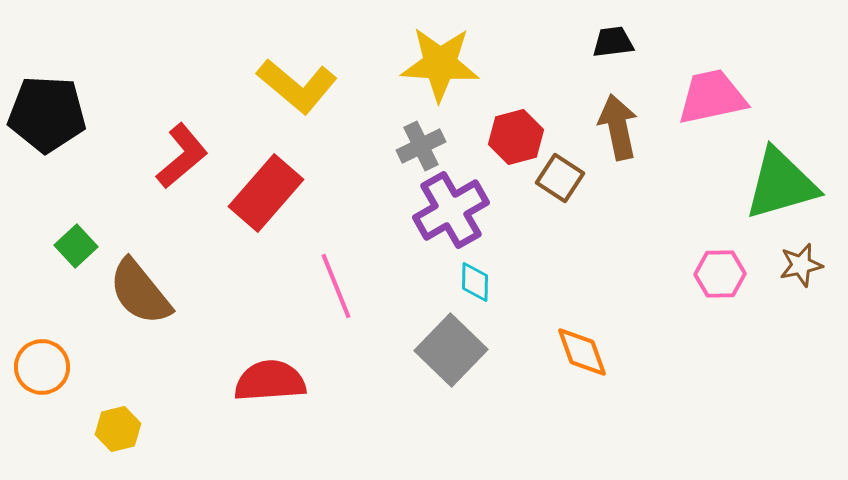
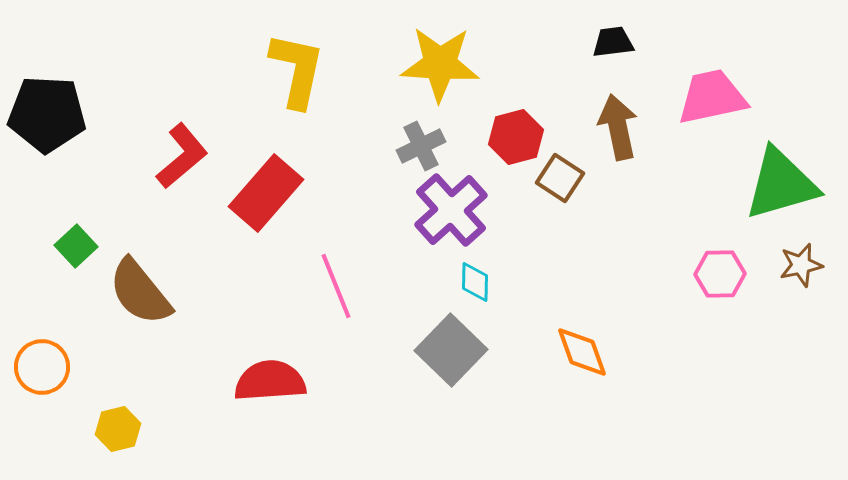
yellow L-shape: moved 16 px up; rotated 118 degrees counterclockwise
purple cross: rotated 12 degrees counterclockwise
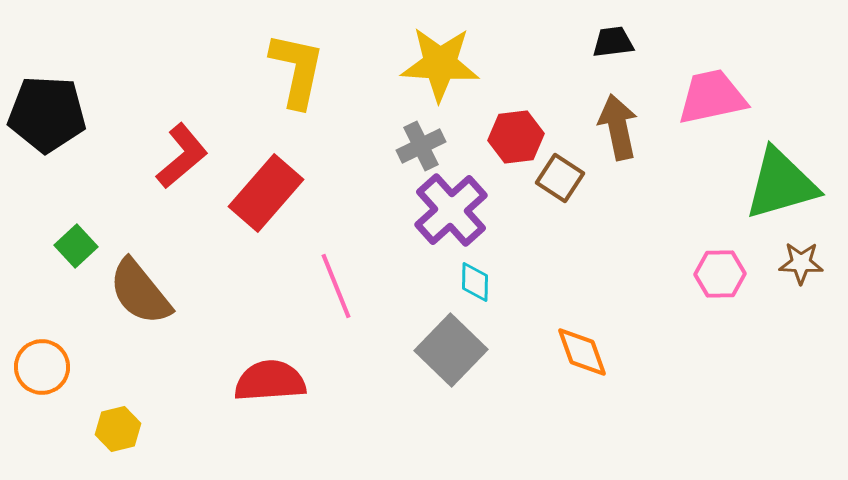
red hexagon: rotated 8 degrees clockwise
brown star: moved 2 px up; rotated 15 degrees clockwise
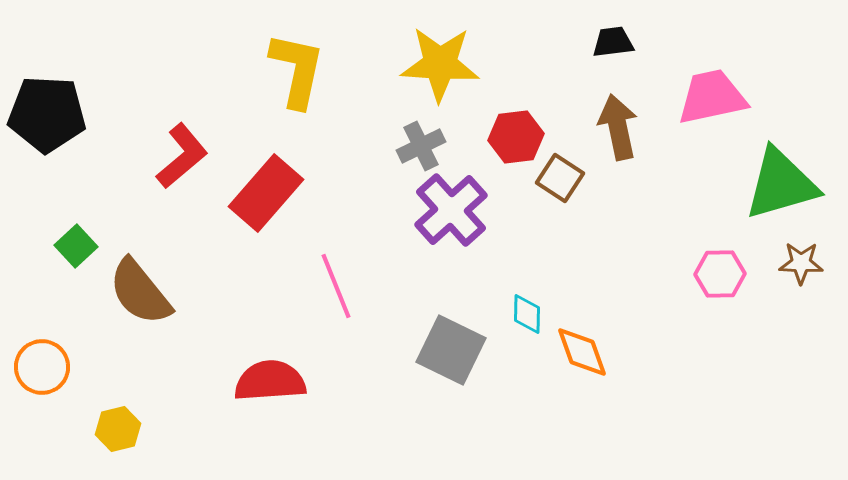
cyan diamond: moved 52 px right, 32 px down
gray square: rotated 18 degrees counterclockwise
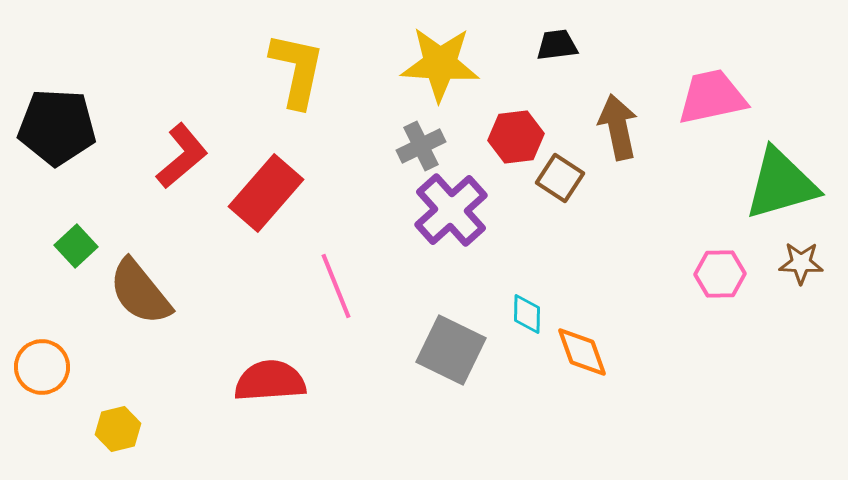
black trapezoid: moved 56 px left, 3 px down
black pentagon: moved 10 px right, 13 px down
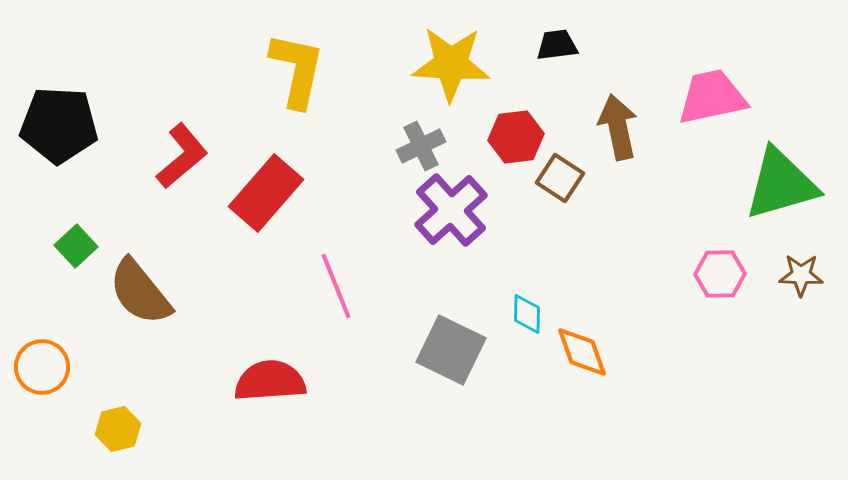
yellow star: moved 11 px right
black pentagon: moved 2 px right, 2 px up
brown star: moved 12 px down
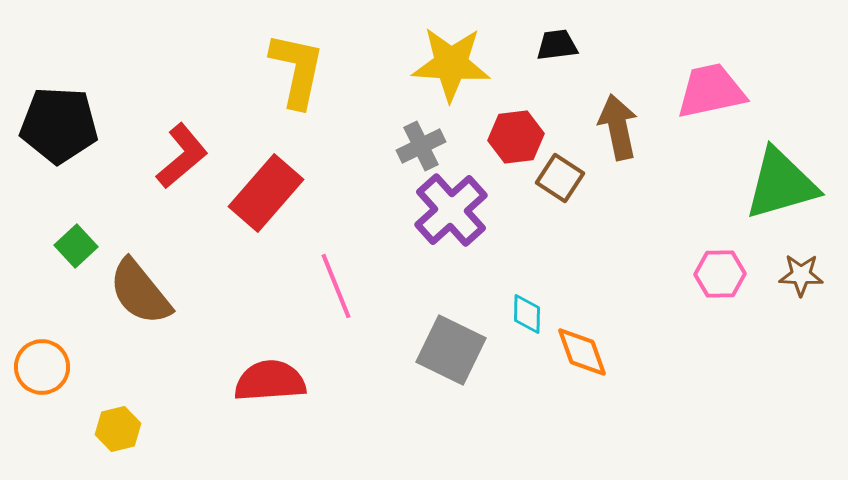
pink trapezoid: moved 1 px left, 6 px up
